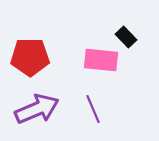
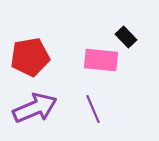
red pentagon: rotated 9 degrees counterclockwise
purple arrow: moved 2 px left, 1 px up
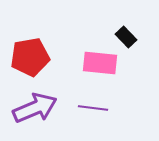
pink rectangle: moved 1 px left, 3 px down
purple line: moved 1 px up; rotated 60 degrees counterclockwise
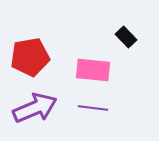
pink rectangle: moved 7 px left, 7 px down
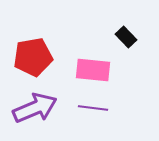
red pentagon: moved 3 px right
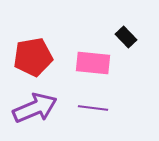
pink rectangle: moved 7 px up
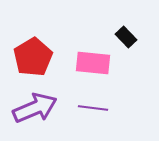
red pentagon: rotated 21 degrees counterclockwise
